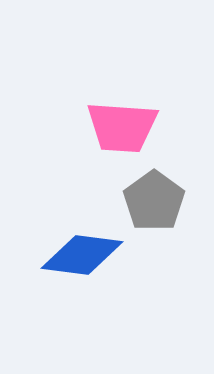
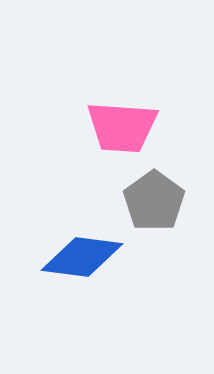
blue diamond: moved 2 px down
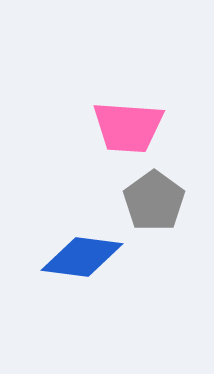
pink trapezoid: moved 6 px right
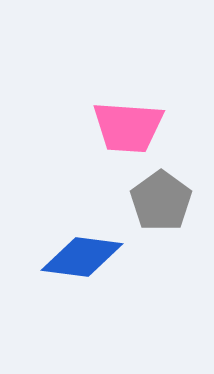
gray pentagon: moved 7 px right
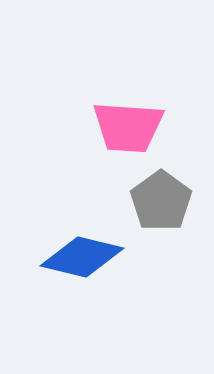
blue diamond: rotated 6 degrees clockwise
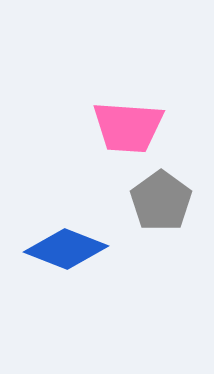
blue diamond: moved 16 px left, 8 px up; rotated 8 degrees clockwise
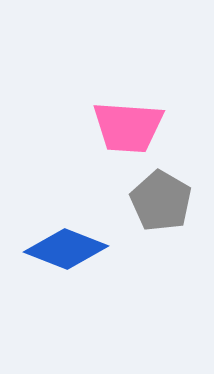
gray pentagon: rotated 6 degrees counterclockwise
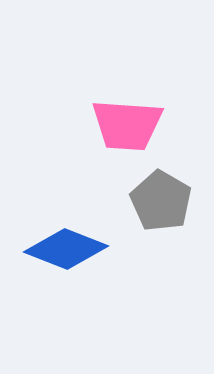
pink trapezoid: moved 1 px left, 2 px up
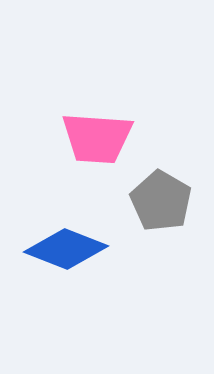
pink trapezoid: moved 30 px left, 13 px down
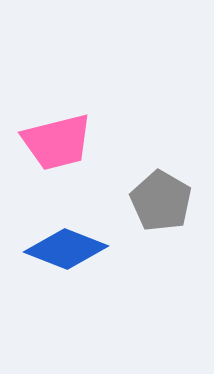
pink trapezoid: moved 40 px left, 4 px down; rotated 18 degrees counterclockwise
